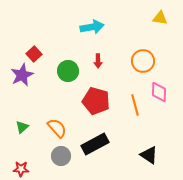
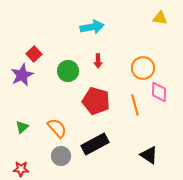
orange circle: moved 7 px down
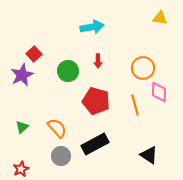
red star: rotated 28 degrees counterclockwise
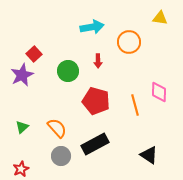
orange circle: moved 14 px left, 26 px up
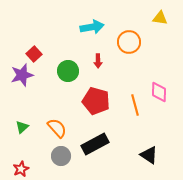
purple star: rotated 10 degrees clockwise
